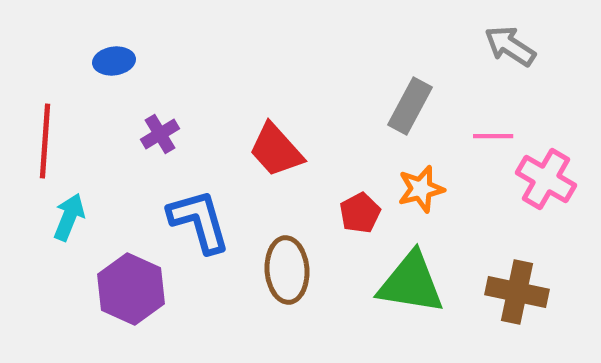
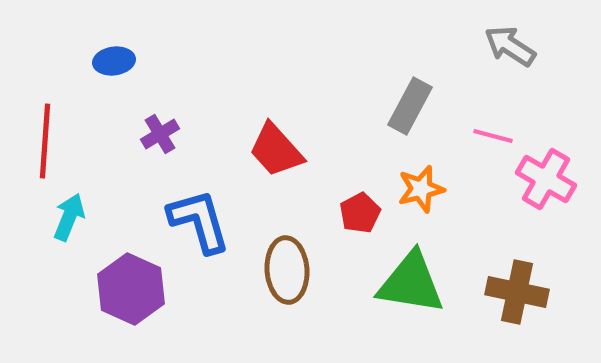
pink line: rotated 15 degrees clockwise
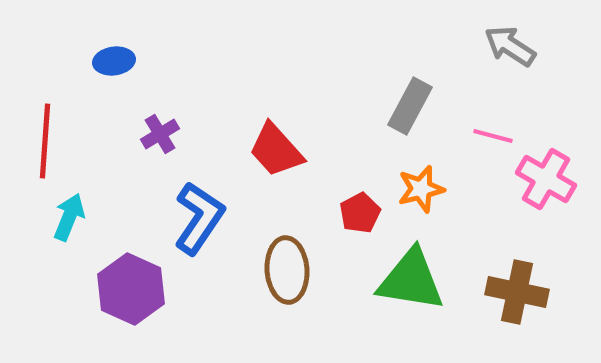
blue L-shape: moved 3 px up; rotated 50 degrees clockwise
green triangle: moved 3 px up
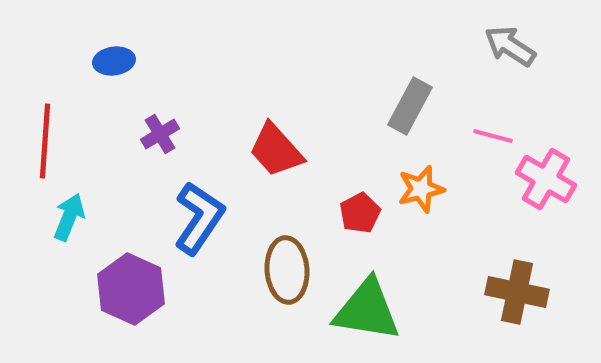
green triangle: moved 44 px left, 30 px down
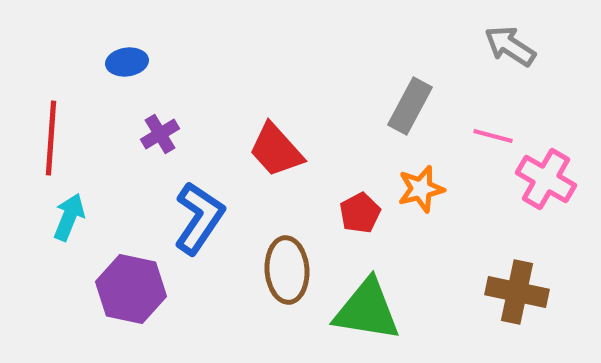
blue ellipse: moved 13 px right, 1 px down
red line: moved 6 px right, 3 px up
purple hexagon: rotated 12 degrees counterclockwise
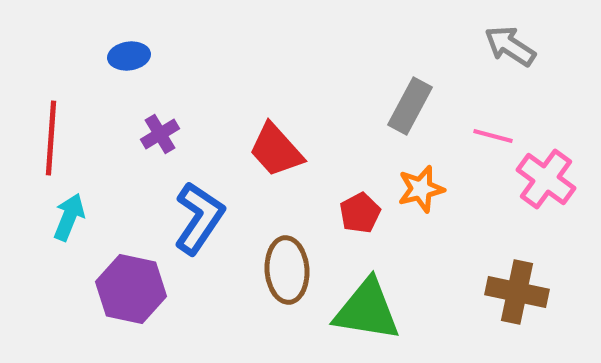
blue ellipse: moved 2 px right, 6 px up
pink cross: rotated 6 degrees clockwise
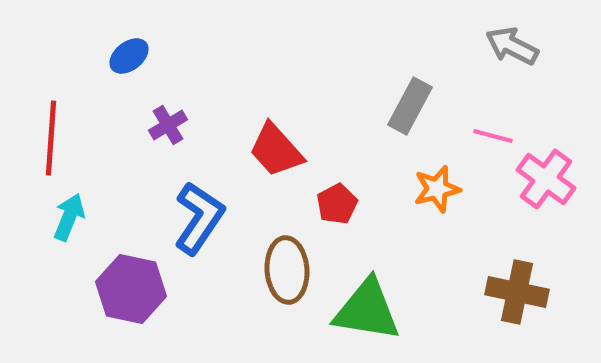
gray arrow: moved 2 px right; rotated 6 degrees counterclockwise
blue ellipse: rotated 30 degrees counterclockwise
purple cross: moved 8 px right, 9 px up
orange star: moved 16 px right
red pentagon: moved 23 px left, 9 px up
